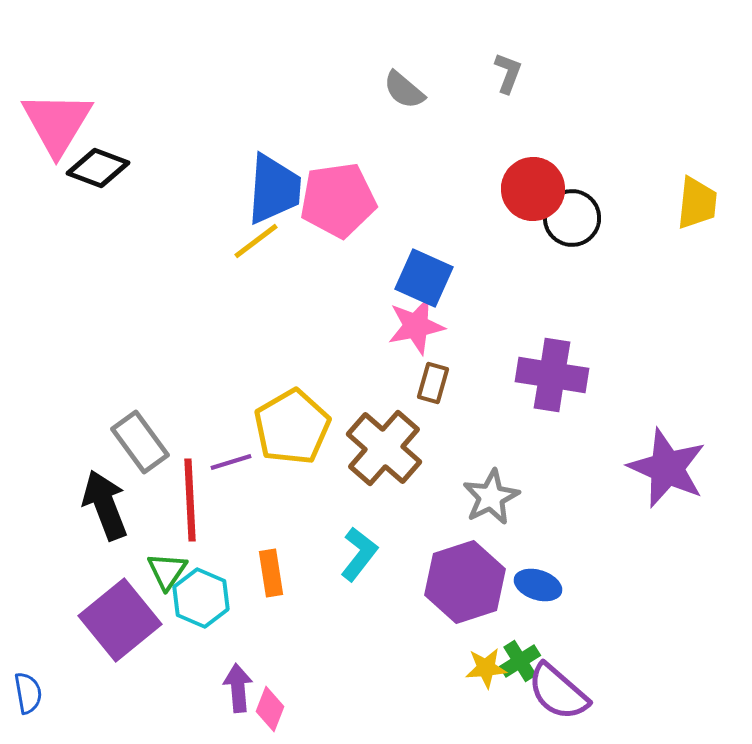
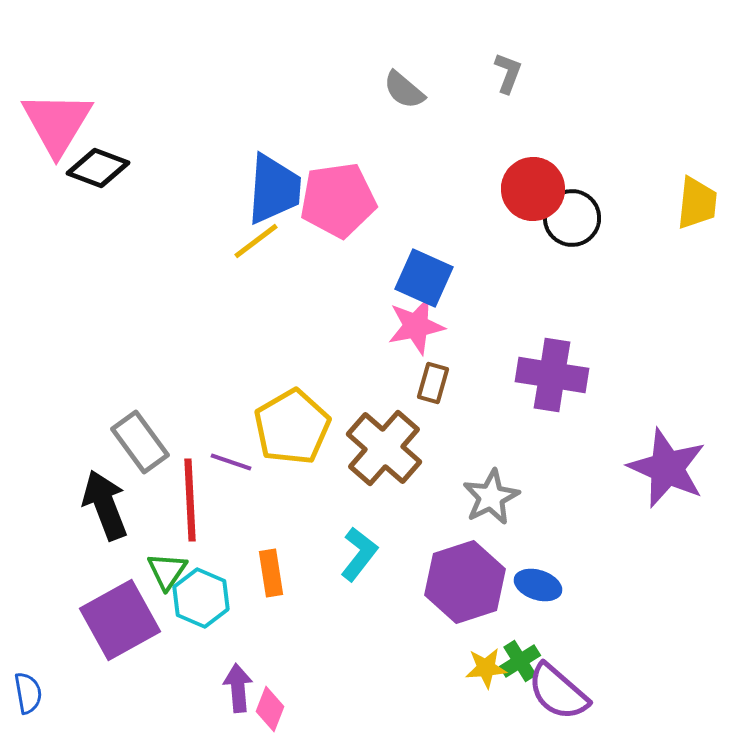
purple line: rotated 36 degrees clockwise
purple square: rotated 10 degrees clockwise
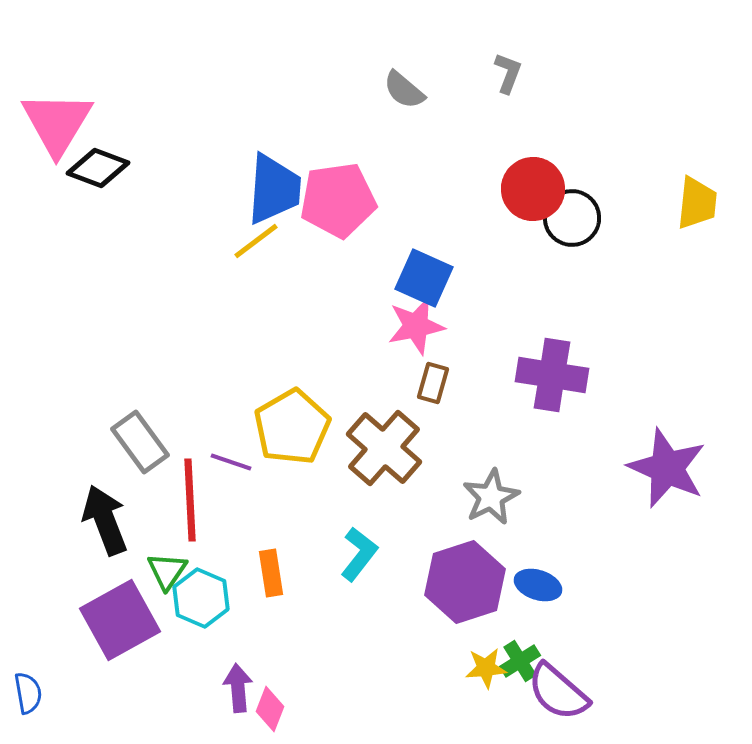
black arrow: moved 15 px down
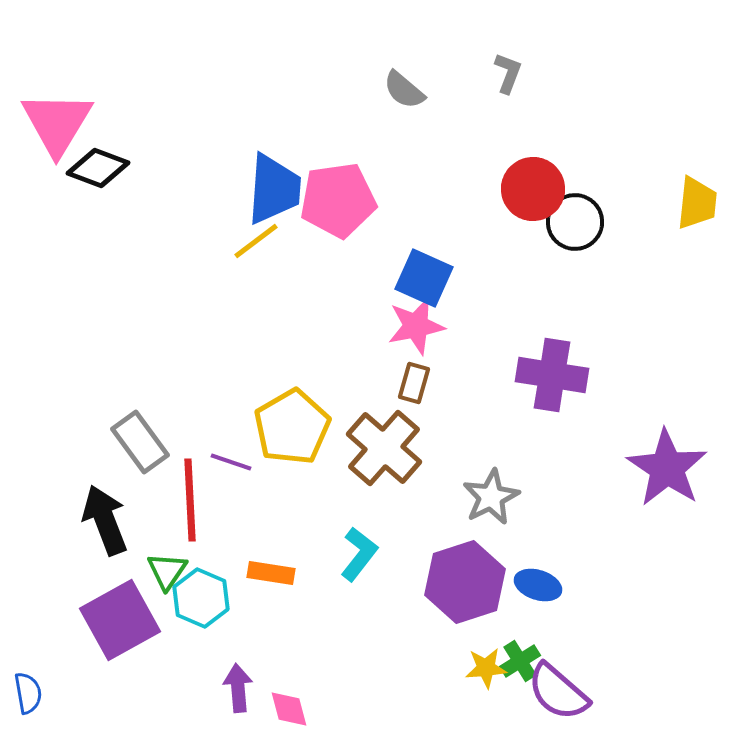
black circle: moved 3 px right, 4 px down
brown rectangle: moved 19 px left
purple star: rotated 10 degrees clockwise
orange rectangle: rotated 72 degrees counterclockwise
pink diamond: moved 19 px right; rotated 36 degrees counterclockwise
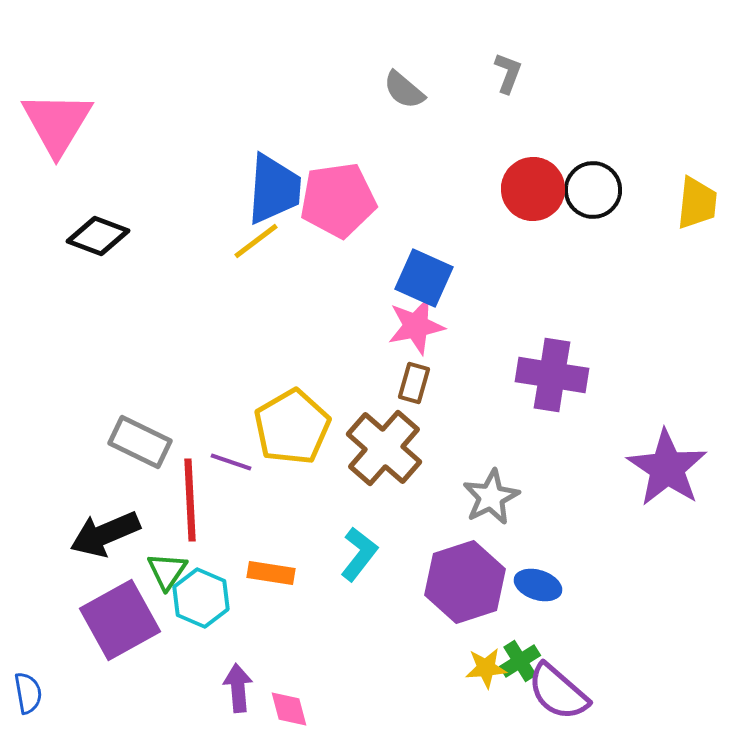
black diamond: moved 68 px down
black circle: moved 18 px right, 32 px up
gray rectangle: rotated 28 degrees counterclockwise
black arrow: moved 14 px down; rotated 92 degrees counterclockwise
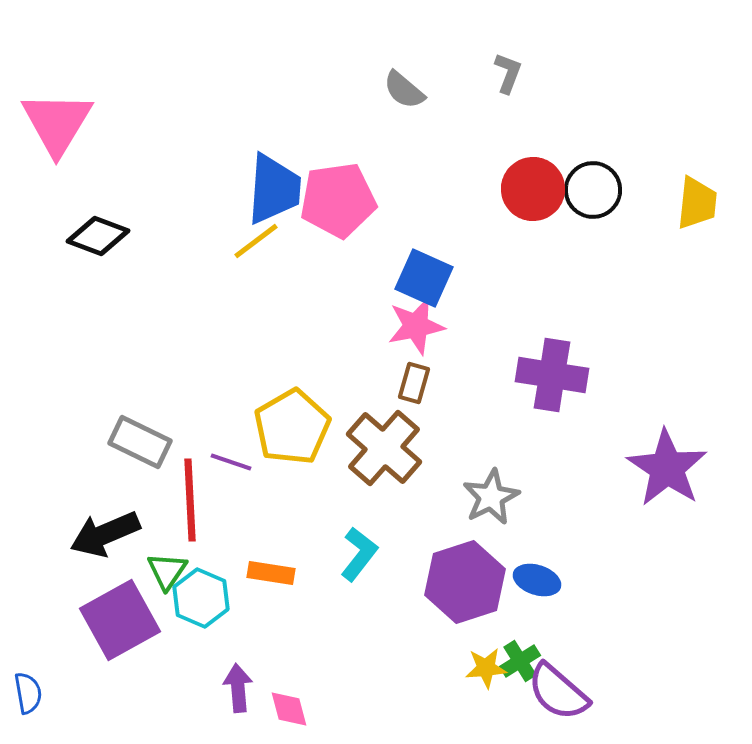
blue ellipse: moved 1 px left, 5 px up
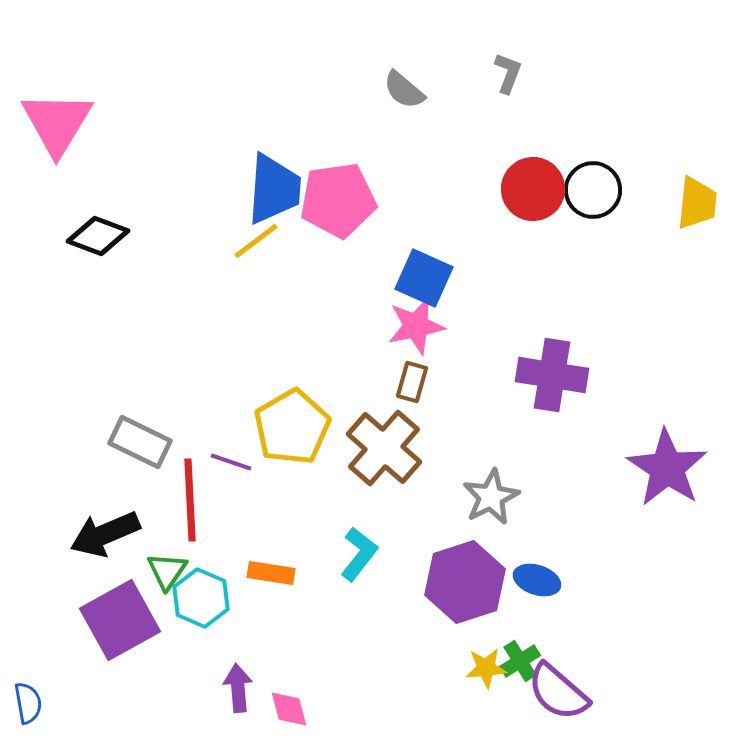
brown rectangle: moved 2 px left, 1 px up
blue semicircle: moved 10 px down
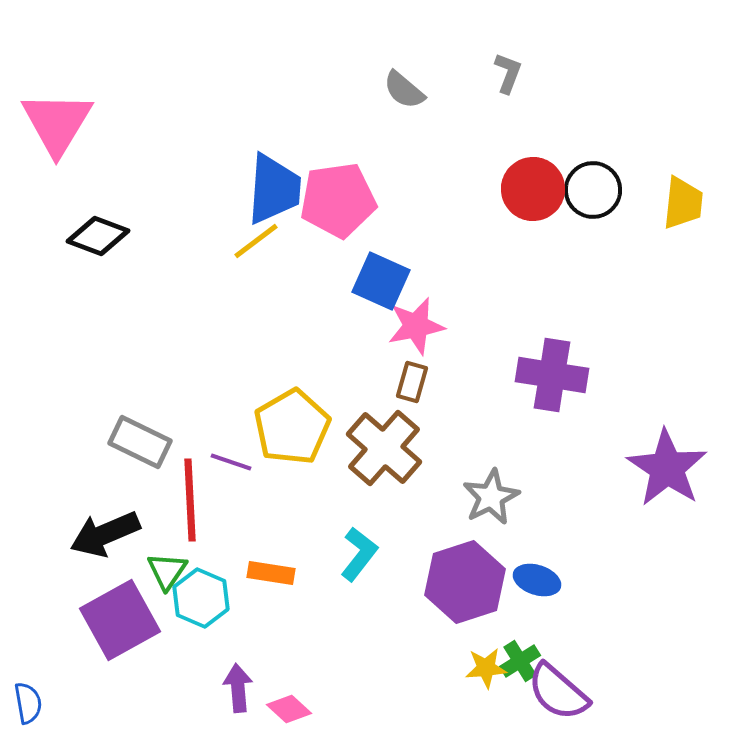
yellow trapezoid: moved 14 px left
blue square: moved 43 px left, 3 px down
pink diamond: rotated 33 degrees counterclockwise
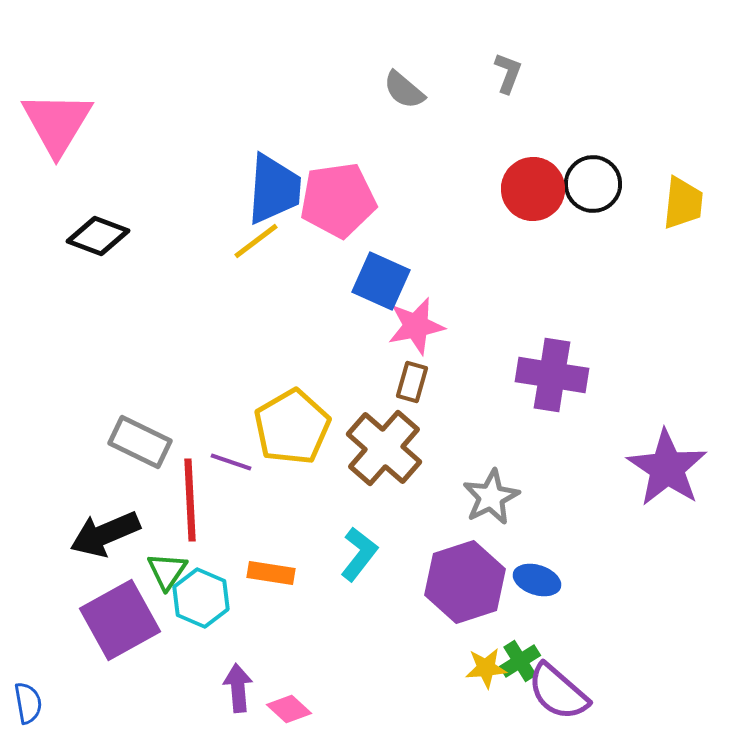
black circle: moved 6 px up
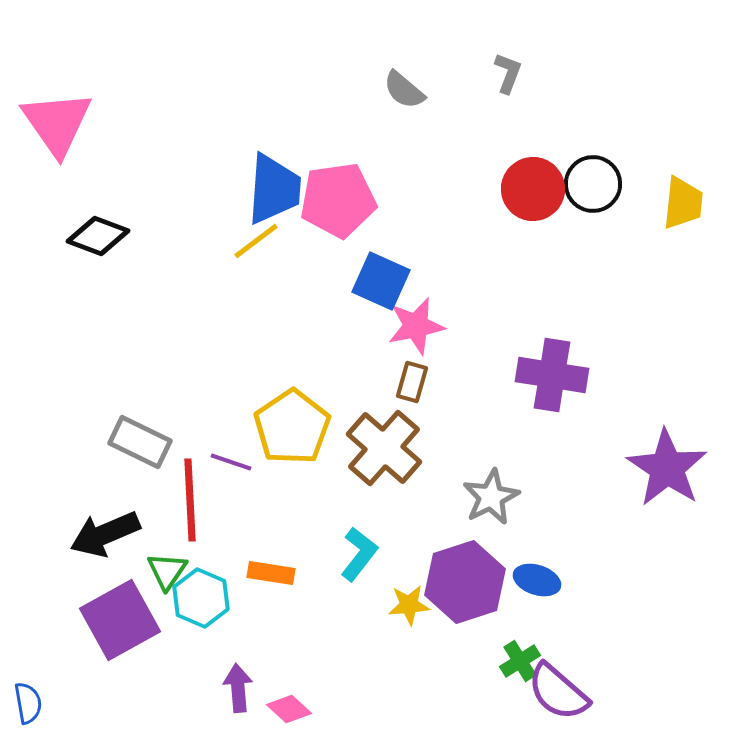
pink triangle: rotated 6 degrees counterclockwise
yellow pentagon: rotated 4 degrees counterclockwise
yellow star: moved 77 px left, 63 px up
